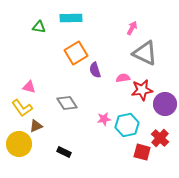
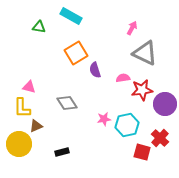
cyan rectangle: moved 2 px up; rotated 30 degrees clockwise
yellow L-shape: rotated 35 degrees clockwise
black rectangle: moved 2 px left; rotated 40 degrees counterclockwise
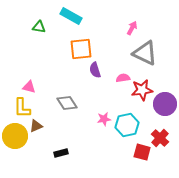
orange square: moved 5 px right, 4 px up; rotated 25 degrees clockwise
yellow circle: moved 4 px left, 8 px up
black rectangle: moved 1 px left, 1 px down
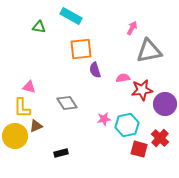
gray triangle: moved 4 px right, 2 px up; rotated 36 degrees counterclockwise
red square: moved 3 px left, 3 px up
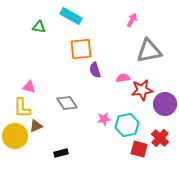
pink arrow: moved 8 px up
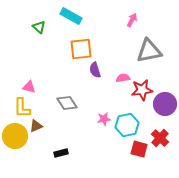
green triangle: rotated 32 degrees clockwise
